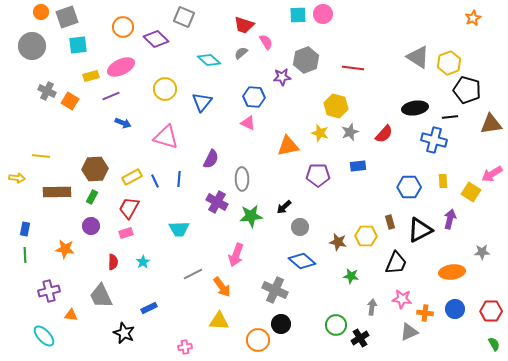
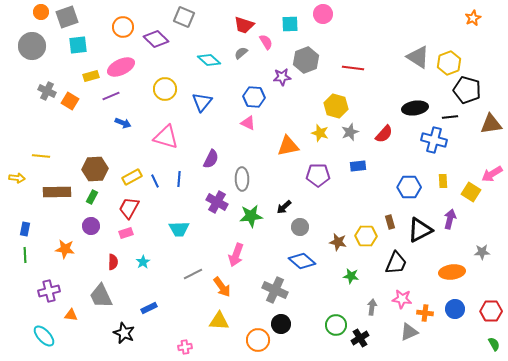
cyan square at (298, 15): moved 8 px left, 9 px down
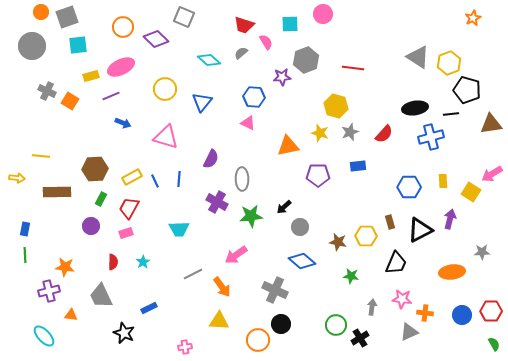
black line at (450, 117): moved 1 px right, 3 px up
blue cross at (434, 140): moved 3 px left, 3 px up; rotated 30 degrees counterclockwise
green rectangle at (92, 197): moved 9 px right, 2 px down
orange star at (65, 249): moved 18 px down
pink arrow at (236, 255): rotated 35 degrees clockwise
blue circle at (455, 309): moved 7 px right, 6 px down
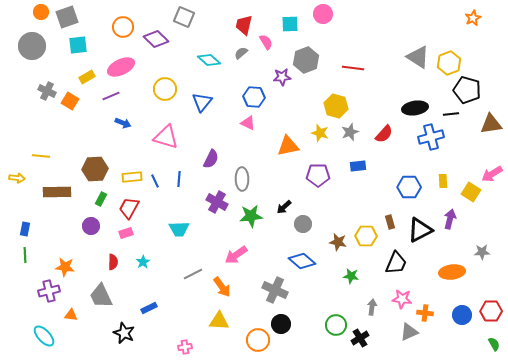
red trapezoid at (244, 25): rotated 85 degrees clockwise
yellow rectangle at (91, 76): moved 4 px left, 1 px down; rotated 14 degrees counterclockwise
yellow rectangle at (132, 177): rotated 24 degrees clockwise
gray circle at (300, 227): moved 3 px right, 3 px up
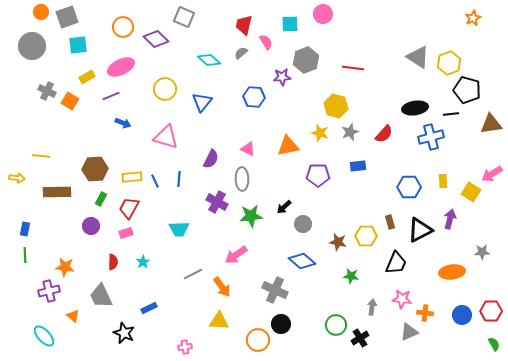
pink triangle at (248, 123): moved 26 px down
orange triangle at (71, 315): moved 2 px right, 1 px down; rotated 32 degrees clockwise
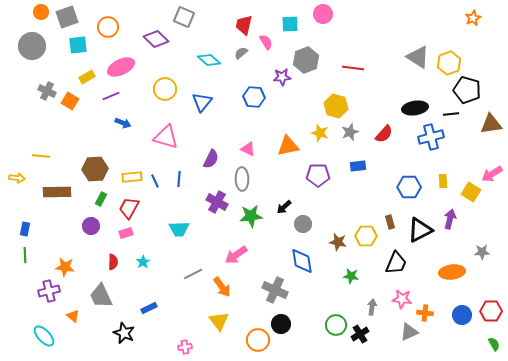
orange circle at (123, 27): moved 15 px left
blue diamond at (302, 261): rotated 40 degrees clockwise
yellow triangle at (219, 321): rotated 50 degrees clockwise
black cross at (360, 338): moved 4 px up
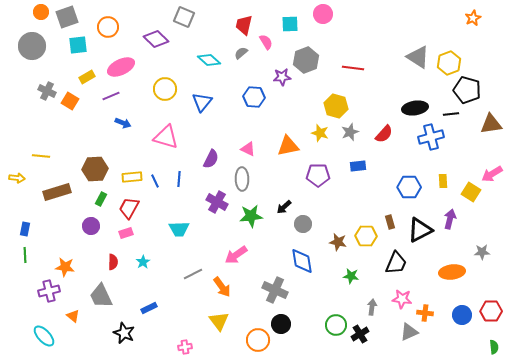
brown rectangle at (57, 192): rotated 16 degrees counterclockwise
green semicircle at (494, 344): moved 3 px down; rotated 24 degrees clockwise
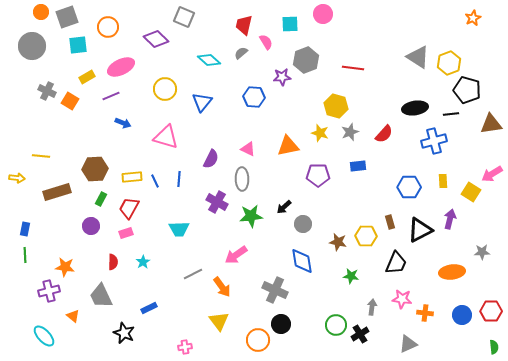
blue cross at (431, 137): moved 3 px right, 4 px down
gray triangle at (409, 332): moved 1 px left, 12 px down
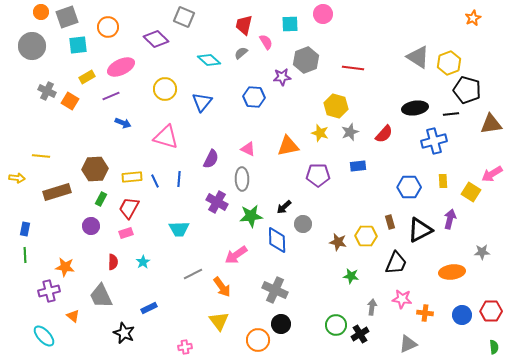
blue diamond at (302, 261): moved 25 px left, 21 px up; rotated 8 degrees clockwise
